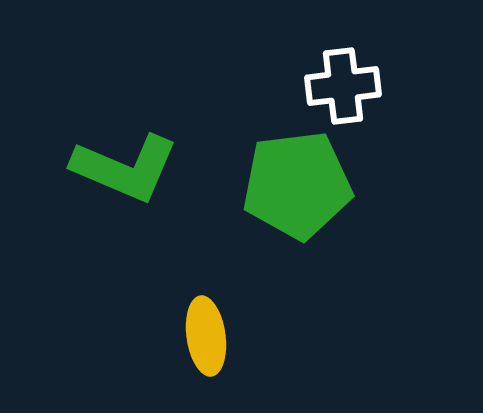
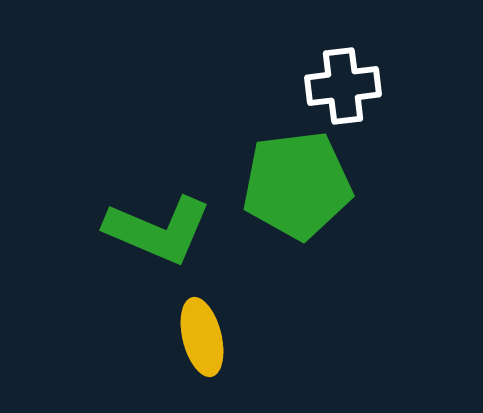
green L-shape: moved 33 px right, 62 px down
yellow ellipse: moved 4 px left, 1 px down; rotated 6 degrees counterclockwise
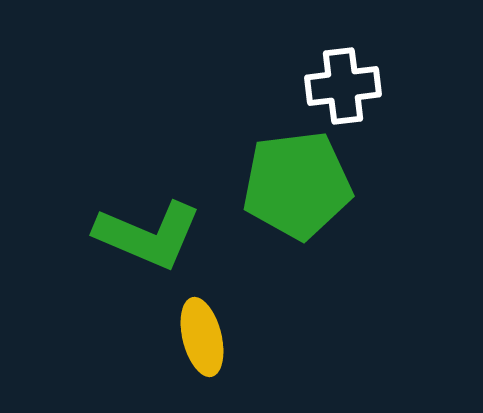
green L-shape: moved 10 px left, 5 px down
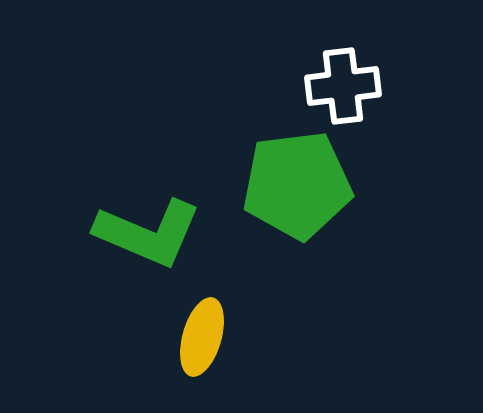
green L-shape: moved 2 px up
yellow ellipse: rotated 30 degrees clockwise
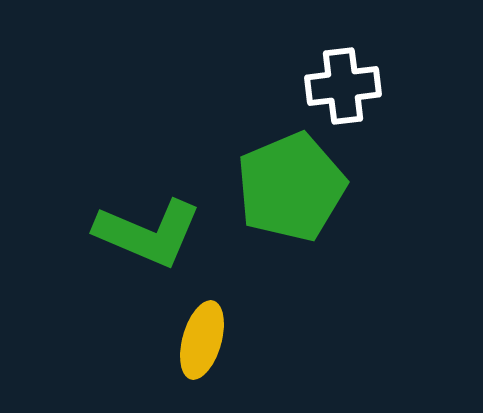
green pentagon: moved 6 px left, 2 px down; rotated 16 degrees counterclockwise
yellow ellipse: moved 3 px down
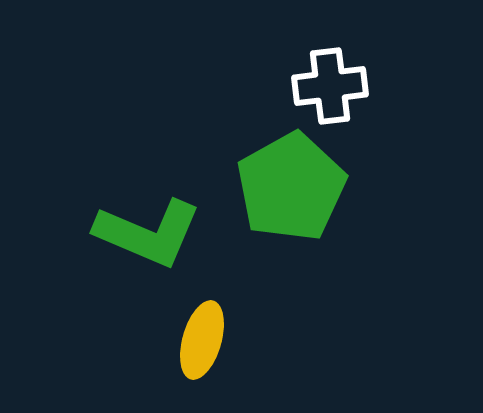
white cross: moved 13 px left
green pentagon: rotated 6 degrees counterclockwise
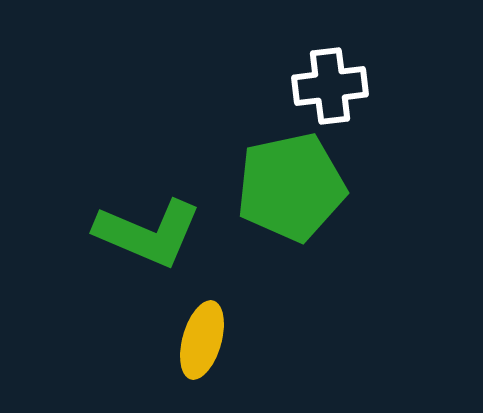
green pentagon: rotated 17 degrees clockwise
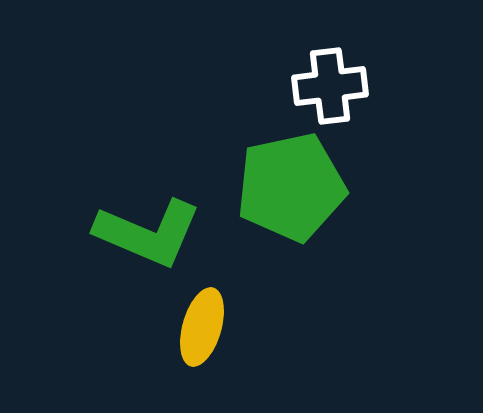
yellow ellipse: moved 13 px up
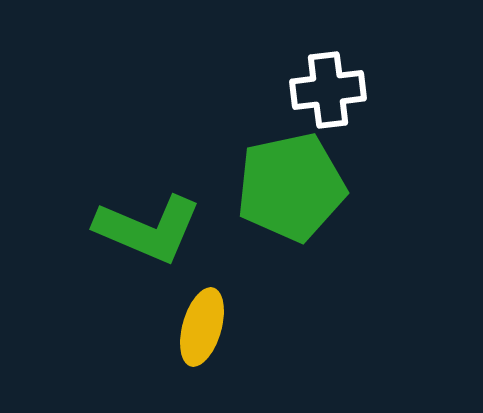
white cross: moved 2 px left, 4 px down
green L-shape: moved 4 px up
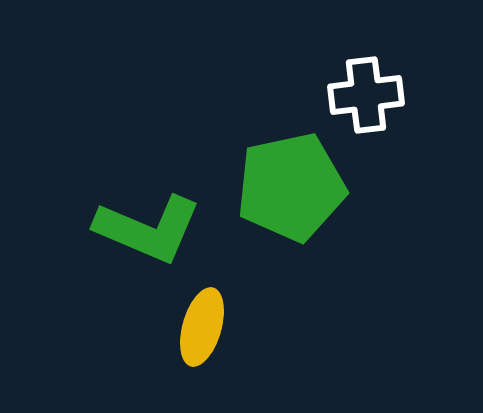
white cross: moved 38 px right, 5 px down
